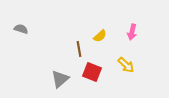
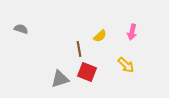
red square: moved 5 px left
gray triangle: rotated 24 degrees clockwise
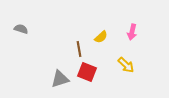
yellow semicircle: moved 1 px right, 1 px down
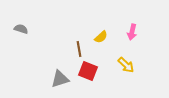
red square: moved 1 px right, 1 px up
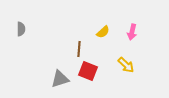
gray semicircle: rotated 72 degrees clockwise
yellow semicircle: moved 2 px right, 5 px up
brown line: rotated 14 degrees clockwise
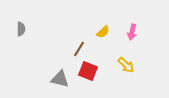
brown line: rotated 28 degrees clockwise
gray triangle: rotated 30 degrees clockwise
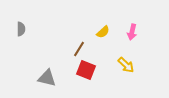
red square: moved 2 px left, 1 px up
gray triangle: moved 13 px left, 1 px up
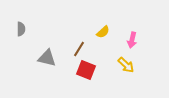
pink arrow: moved 8 px down
gray triangle: moved 20 px up
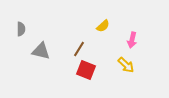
yellow semicircle: moved 6 px up
gray triangle: moved 6 px left, 7 px up
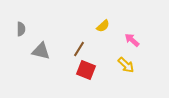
pink arrow: rotated 119 degrees clockwise
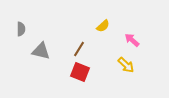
red square: moved 6 px left, 2 px down
